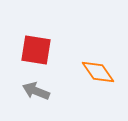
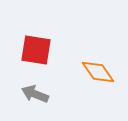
gray arrow: moved 1 px left, 3 px down
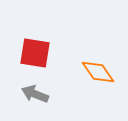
red square: moved 1 px left, 3 px down
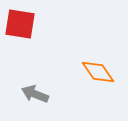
red square: moved 15 px left, 29 px up
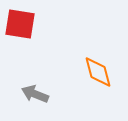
orange diamond: rotated 20 degrees clockwise
